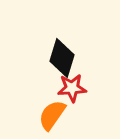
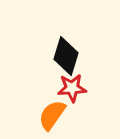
black diamond: moved 4 px right, 2 px up
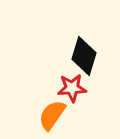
black diamond: moved 18 px right
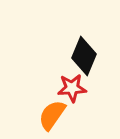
black diamond: rotated 6 degrees clockwise
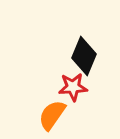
red star: moved 1 px right, 1 px up
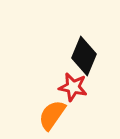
red star: rotated 16 degrees clockwise
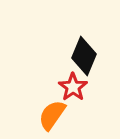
red star: rotated 24 degrees clockwise
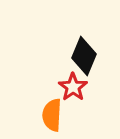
orange semicircle: rotated 32 degrees counterclockwise
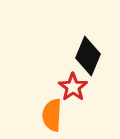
black diamond: moved 4 px right
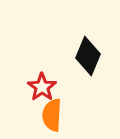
red star: moved 31 px left
